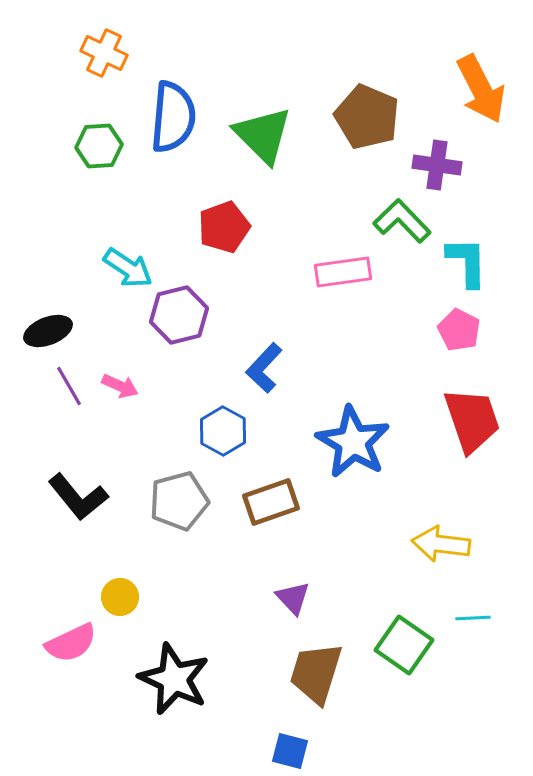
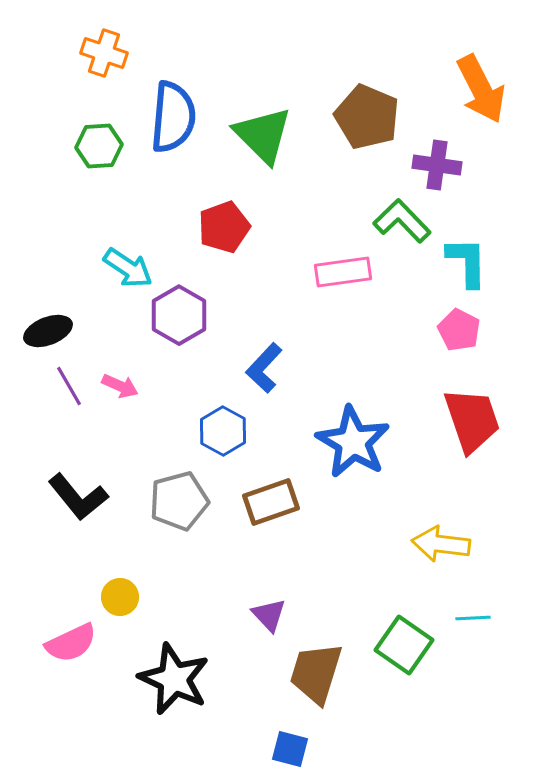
orange cross: rotated 6 degrees counterclockwise
purple hexagon: rotated 16 degrees counterclockwise
purple triangle: moved 24 px left, 17 px down
blue square: moved 2 px up
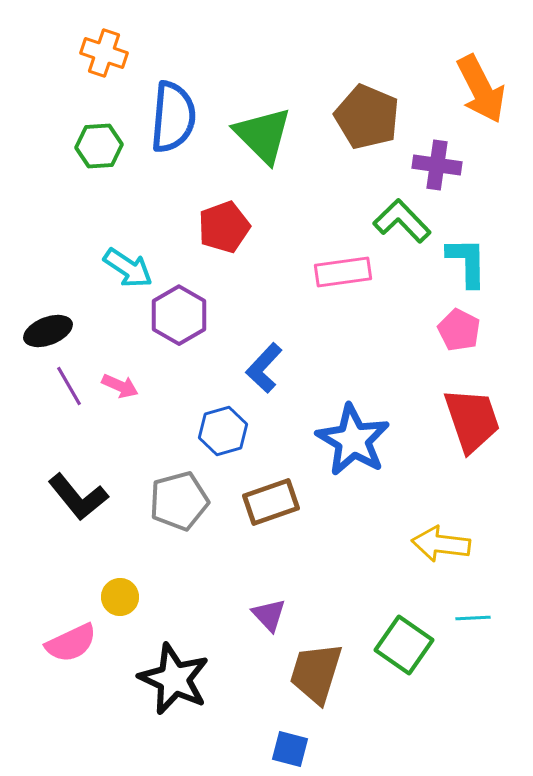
blue hexagon: rotated 15 degrees clockwise
blue star: moved 2 px up
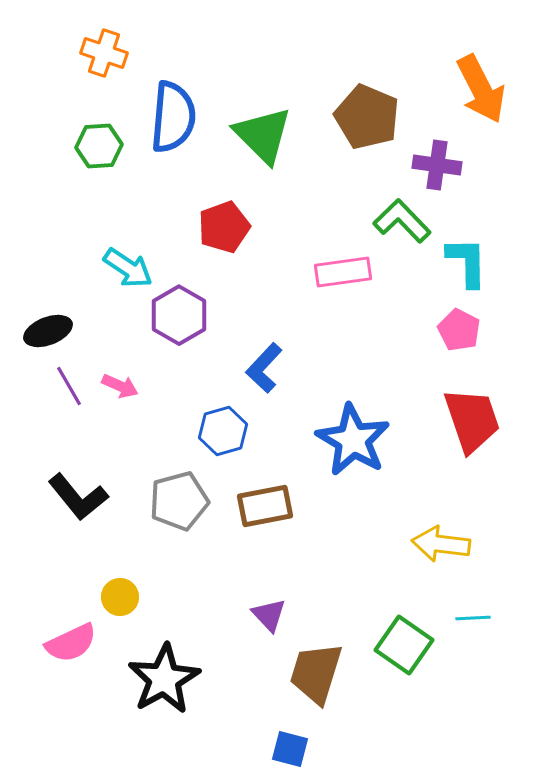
brown rectangle: moved 6 px left, 4 px down; rotated 8 degrees clockwise
black star: moved 10 px left; rotated 18 degrees clockwise
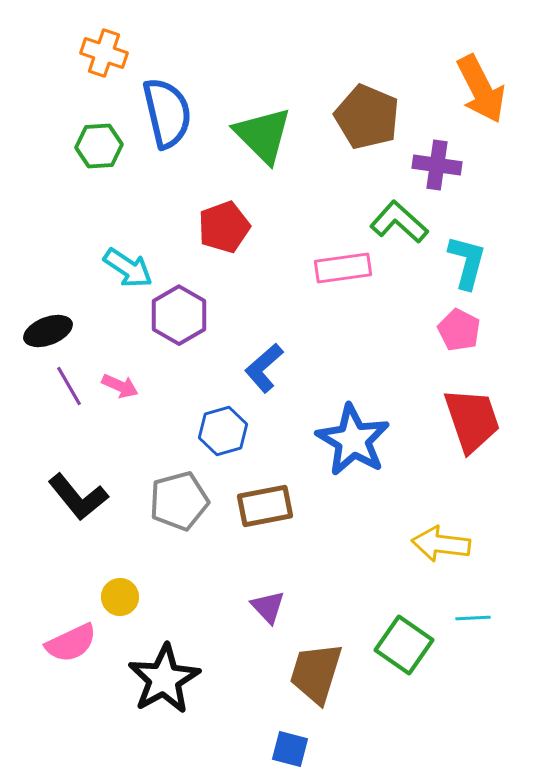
blue semicircle: moved 6 px left, 4 px up; rotated 18 degrees counterclockwise
green L-shape: moved 3 px left, 1 px down; rotated 4 degrees counterclockwise
cyan L-shape: rotated 16 degrees clockwise
pink rectangle: moved 4 px up
blue L-shape: rotated 6 degrees clockwise
purple triangle: moved 1 px left, 8 px up
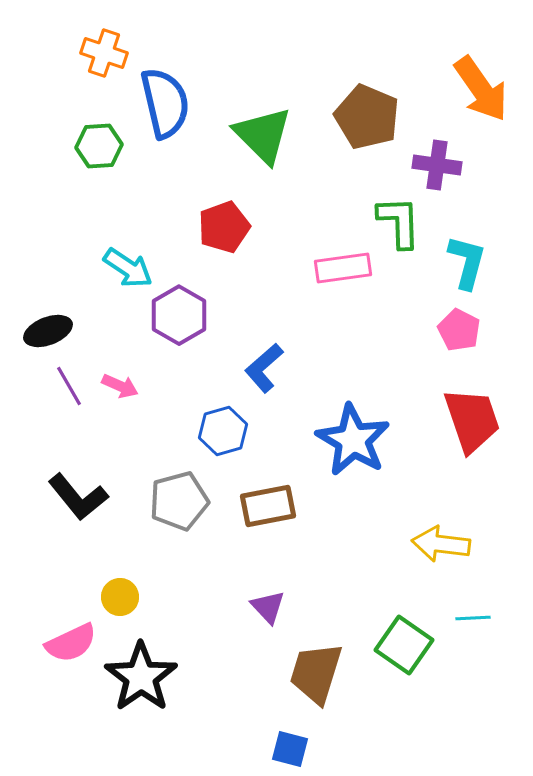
orange arrow: rotated 8 degrees counterclockwise
blue semicircle: moved 2 px left, 10 px up
green L-shape: rotated 46 degrees clockwise
brown rectangle: moved 3 px right
black star: moved 23 px left, 2 px up; rotated 6 degrees counterclockwise
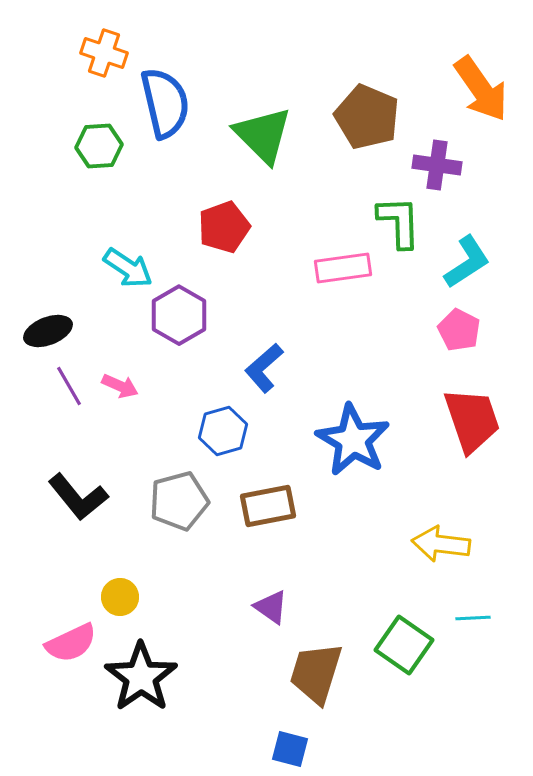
cyan L-shape: rotated 42 degrees clockwise
purple triangle: moved 3 px right; rotated 12 degrees counterclockwise
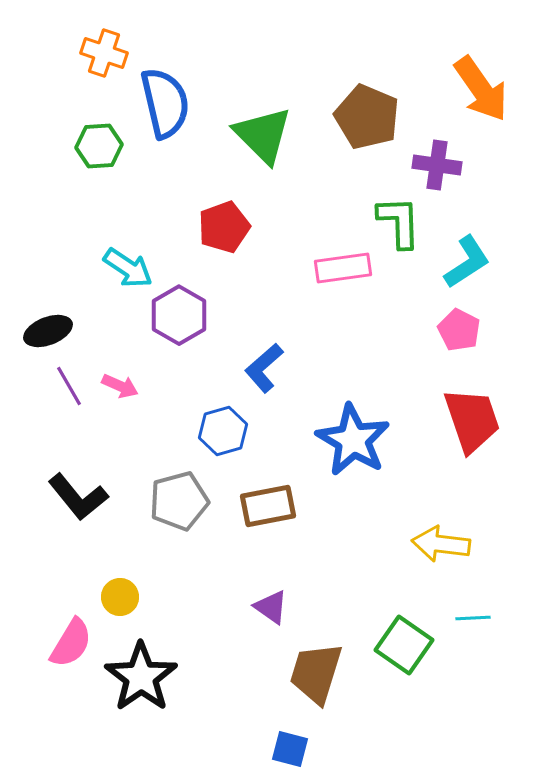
pink semicircle: rotated 34 degrees counterclockwise
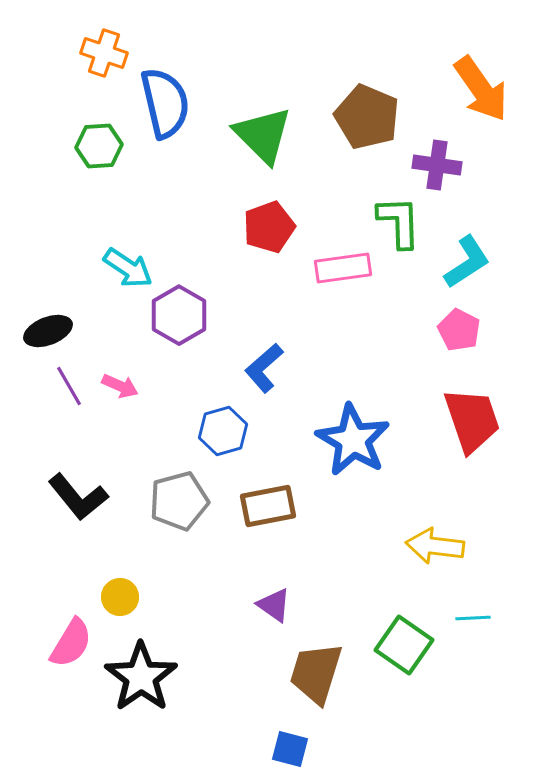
red pentagon: moved 45 px right
yellow arrow: moved 6 px left, 2 px down
purple triangle: moved 3 px right, 2 px up
